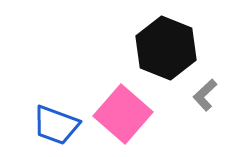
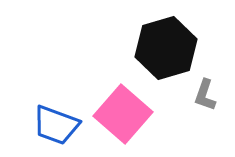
black hexagon: rotated 22 degrees clockwise
gray L-shape: rotated 28 degrees counterclockwise
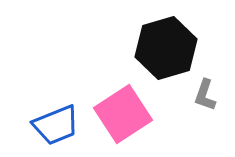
pink square: rotated 16 degrees clockwise
blue trapezoid: rotated 42 degrees counterclockwise
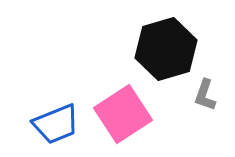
black hexagon: moved 1 px down
blue trapezoid: moved 1 px up
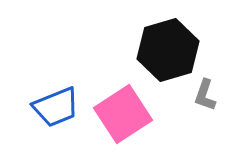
black hexagon: moved 2 px right, 1 px down
blue trapezoid: moved 17 px up
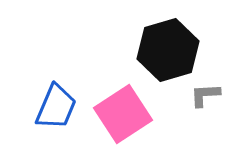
gray L-shape: rotated 68 degrees clockwise
blue trapezoid: rotated 45 degrees counterclockwise
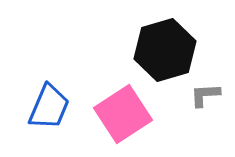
black hexagon: moved 3 px left
blue trapezoid: moved 7 px left
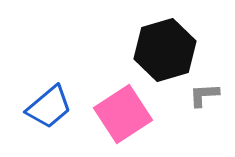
gray L-shape: moved 1 px left
blue trapezoid: rotated 27 degrees clockwise
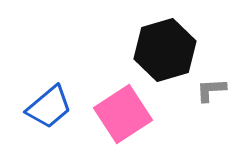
gray L-shape: moved 7 px right, 5 px up
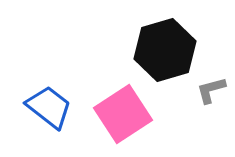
gray L-shape: rotated 12 degrees counterclockwise
blue trapezoid: rotated 102 degrees counterclockwise
